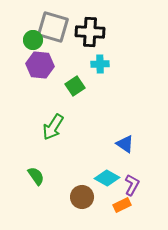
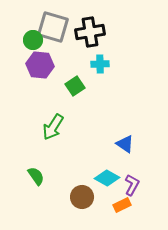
black cross: rotated 12 degrees counterclockwise
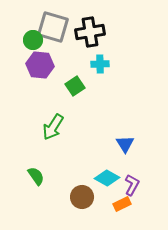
blue triangle: rotated 24 degrees clockwise
orange rectangle: moved 1 px up
